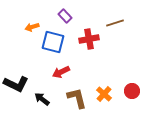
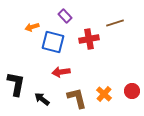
red arrow: rotated 18 degrees clockwise
black L-shape: rotated 105 degrees counterclockwise
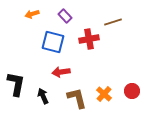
brown line: moved 2 px left, 1 px up
orange arrow: moved 13 px up
black arrow: moved 1 px right, 3 px up; rotated 28 degrees clockwise
